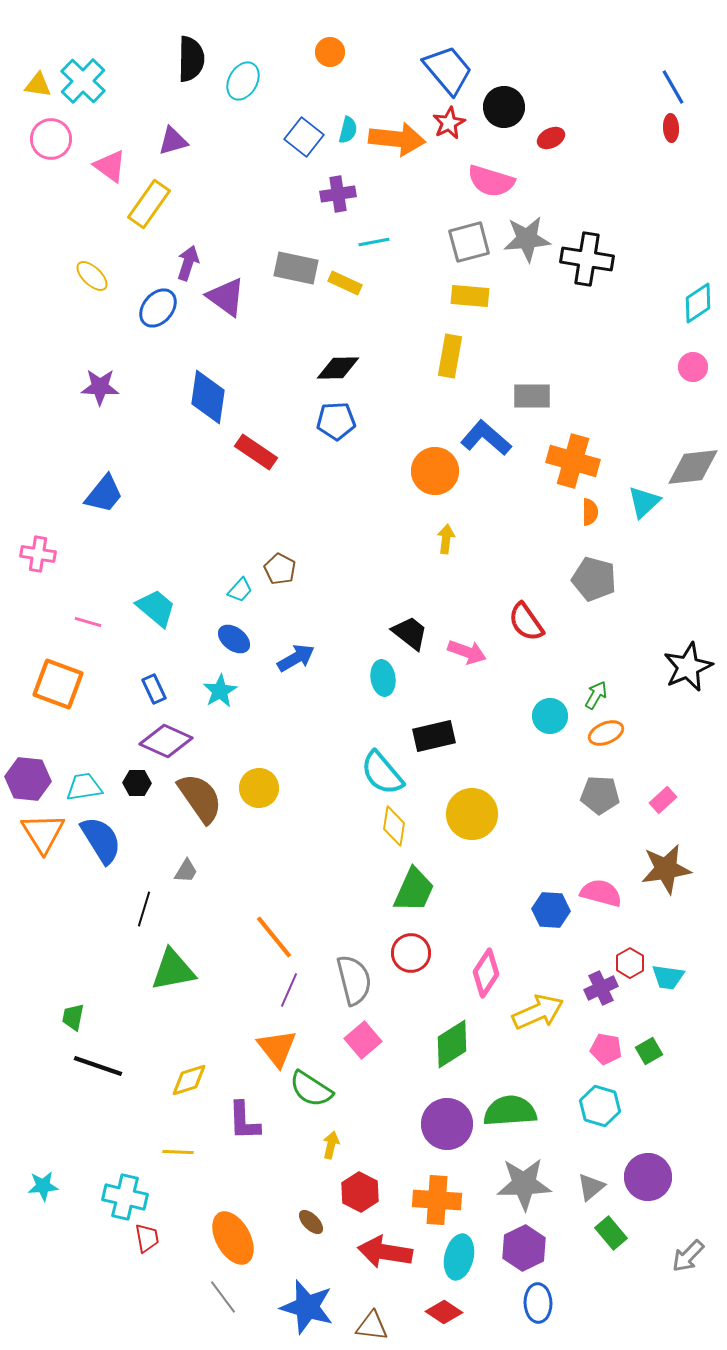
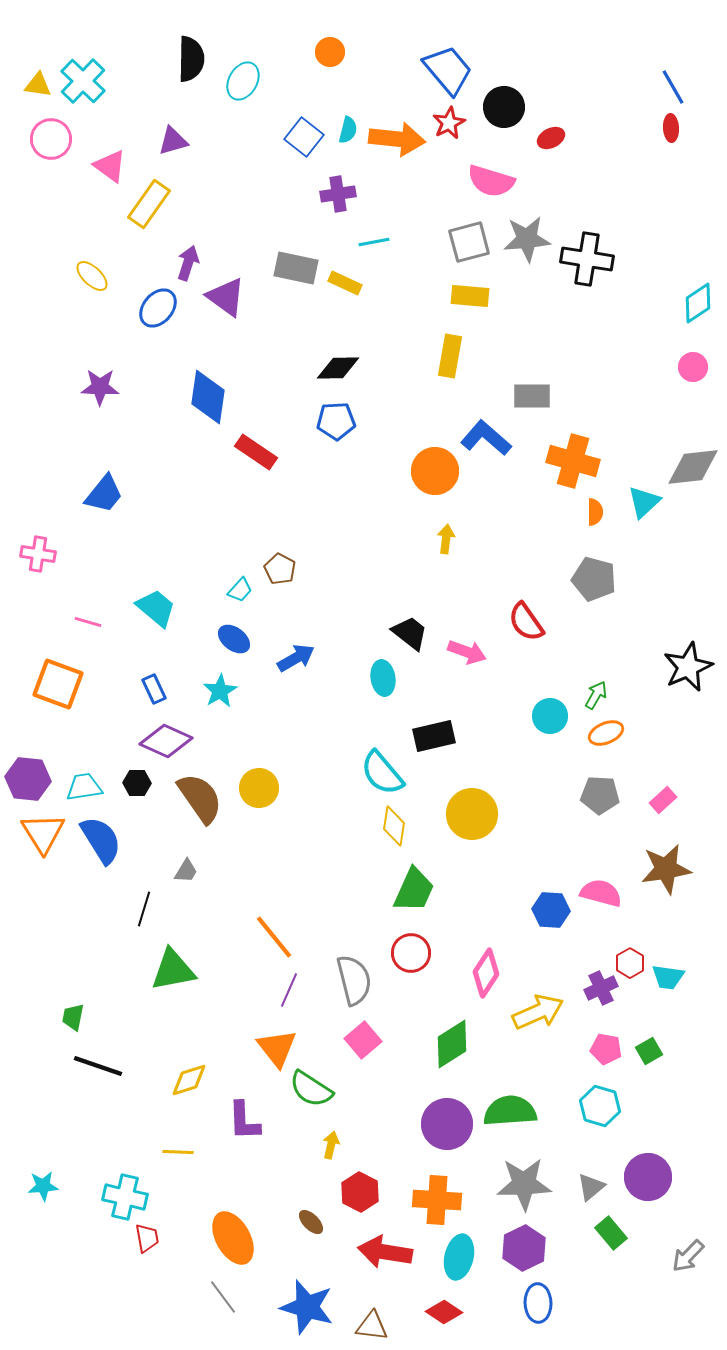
orange semicircle at (590, 512): moved 5 px right
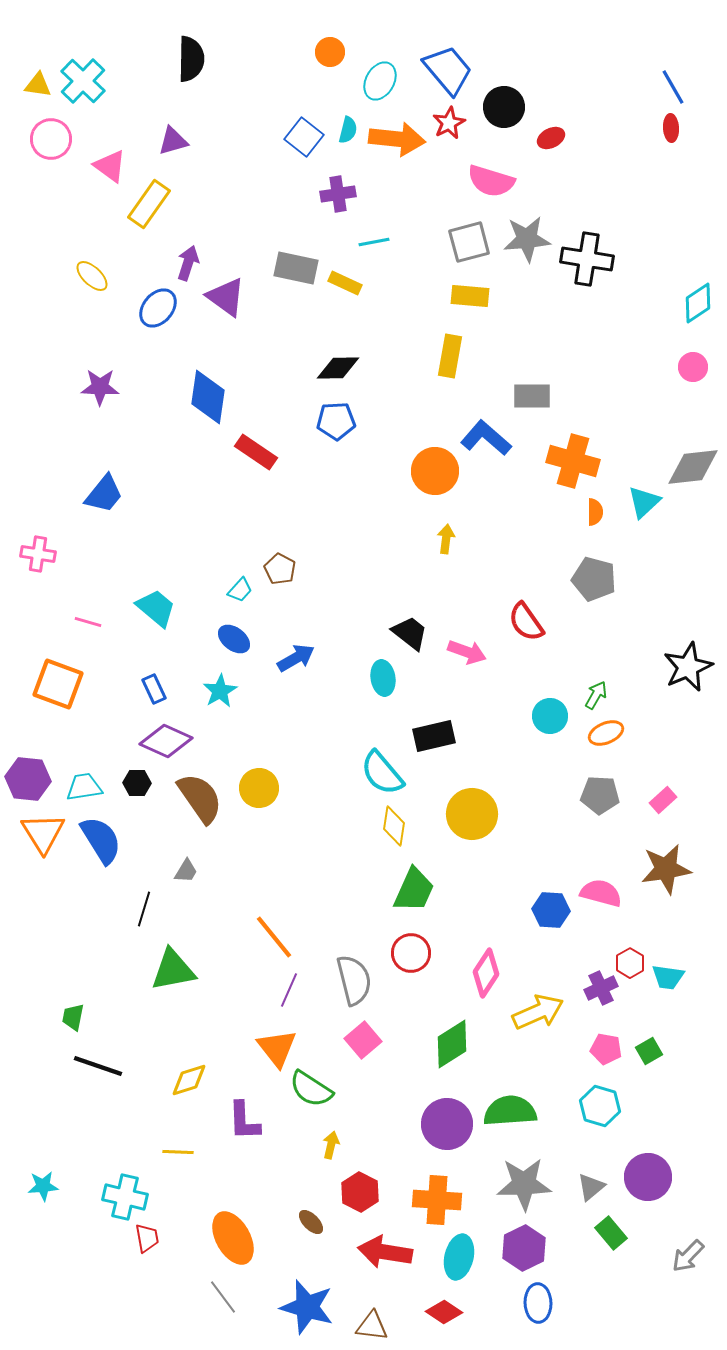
cyan ellipse at (243, 81): moved 137 px right
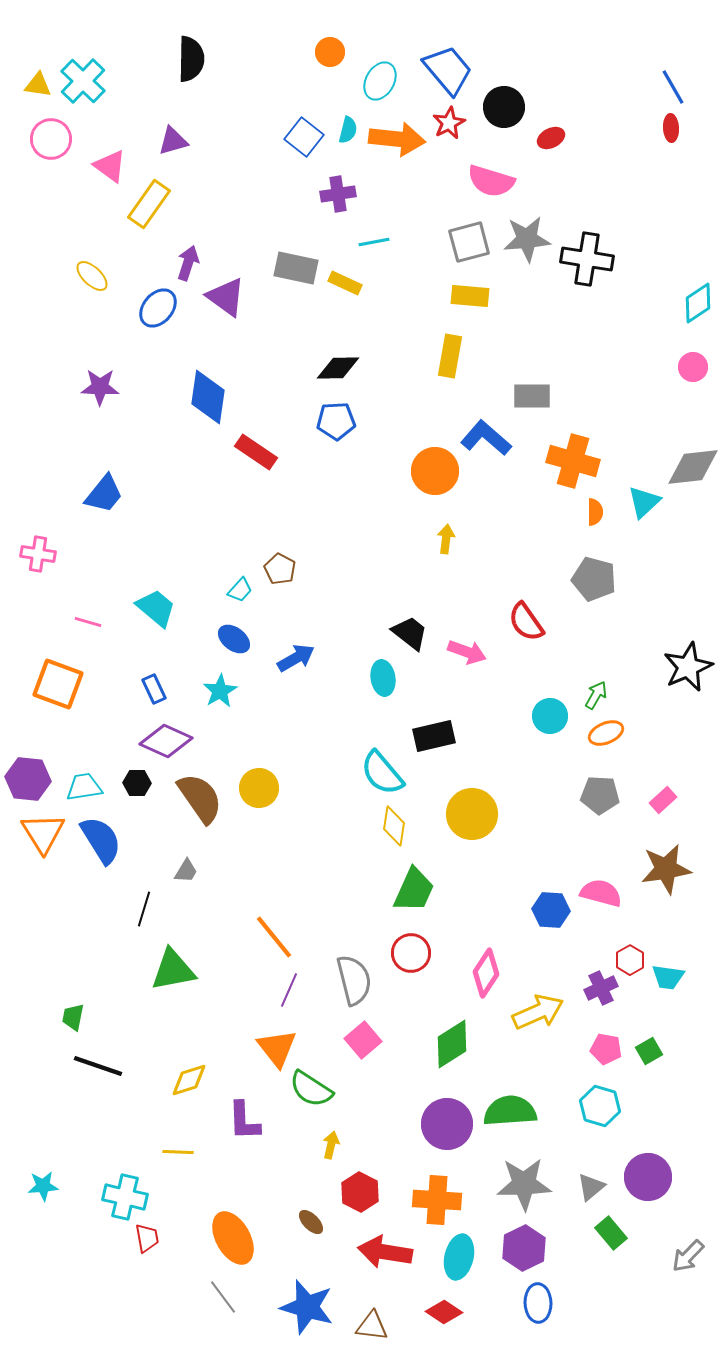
red hexagon at (630, 963): moved 3 px up
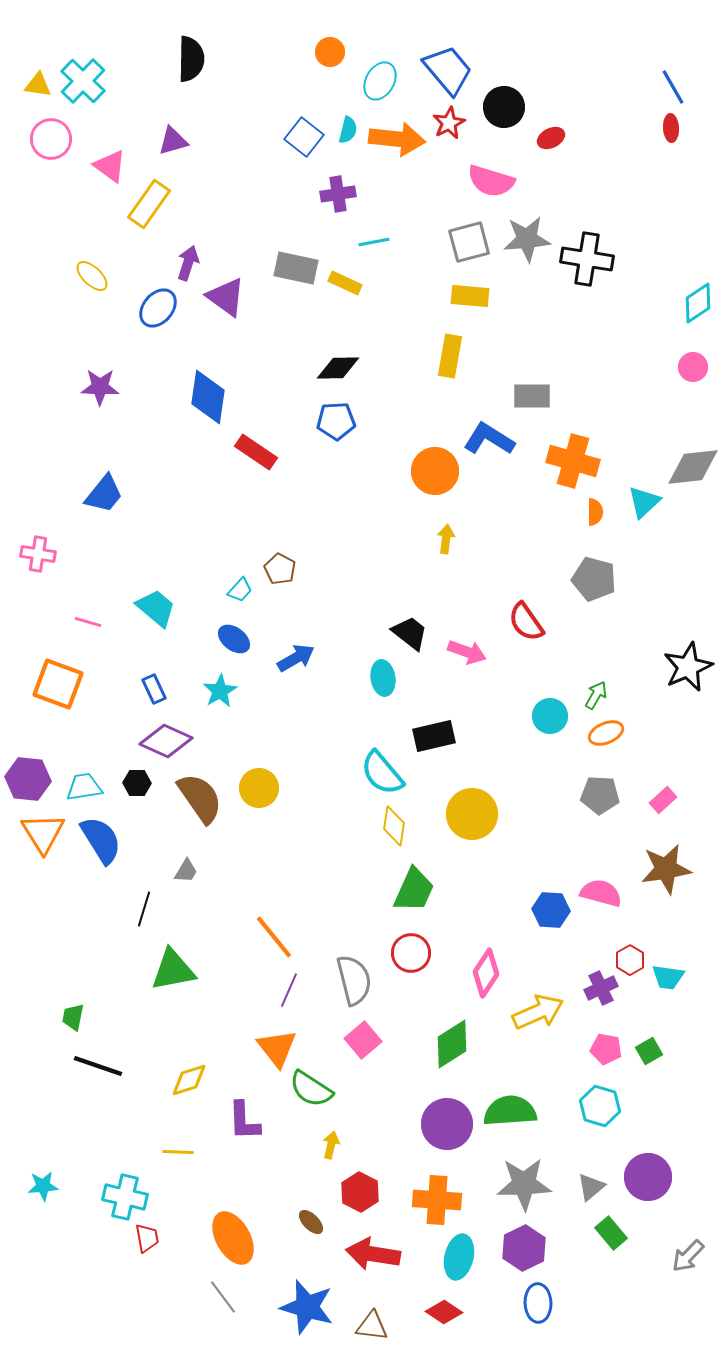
blue L-shape at (486, 438): moved 3 px right, 1 px down; rotated 9 degrees counterclockwise
red arrow at (385, 1252): moved 12 px left, 2 px down
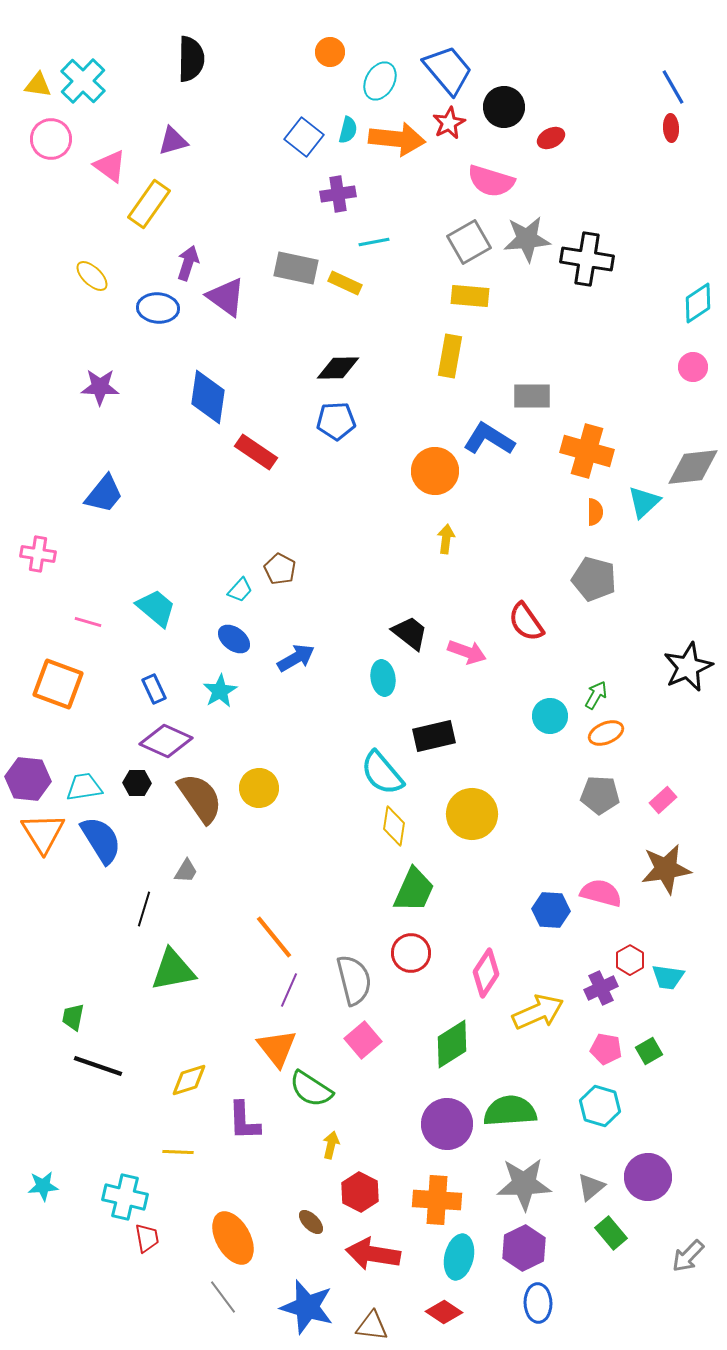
gray square at (469, 242): rotated 15 degrees counterclockwise
blue ellipse at (158, 308): rotated 54 degrees clockwise
orange cross at (573, 461): moved 14 px right, 10 px up
